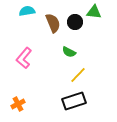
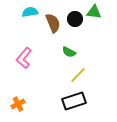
cyan semicircle: moved 3 px right, 1 px down
black circle: moved 3 px up
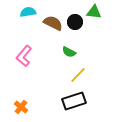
cyan semicircle: moved 2 px left
black circle: moved 3 px down
brown semicircle: rotated 42 degrees counterclockwise
pink L-shape: moved 2 px up
orange cross: moved 3 px right, 3 px down; rotated 24 degrees counterclockwise
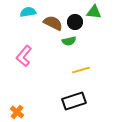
green semicircle: moved 11 px up; rotated 40 degrees counterclockwise
yellow line: moved 3 px right, 5 px up; rotated 30 degrees clockwise
orange cross: moved 4 px left, 5 px down
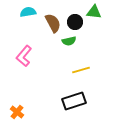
brown semicircle: rotated 36 degrees clockwise
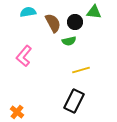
black rectangle: rotated 45 degrees counterclockwise
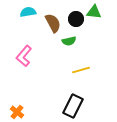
black circle: moved 1 px right, 3 px up
black rectangle: moved 1 px left, 5 px down
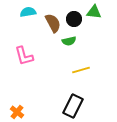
black circle: moved 2 px left
pink L-shape: rotated 55 degrees counterclockwise
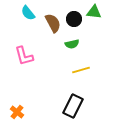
cyan semicircle: moved 1 px down; rotated 119 degrees counterclockwise
green semicircle: moved 3 px right, 3 px down
